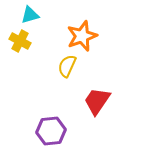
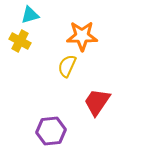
orange star: rotated 20 degrees clockwise
red trapezoid: moved 1 px down
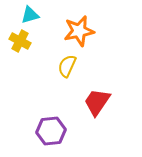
orange star: moved 3 px left, 5 px up; rotated 12 degrees counterclockwise
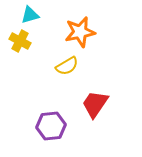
orange star: moved 1 px right, 1 px down
yellow semicircle: rotated 145 degrees counterclockwise
red trapezoid: moved 2 px left, 2 px down
purple hexagon: moved 5 px up
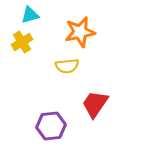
yellow cross: moved 2 px right, 1 px down; rotated 30 degrees clockwise
yellow semicircle: rotated 25 degrees clockwise
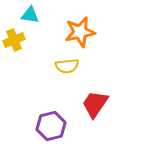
cyan triangle: rotated 24 degrees clockwise
yellow cross: moved 8 px left, 2 px up; rotated 10 degrees clockwise
purple hexagon: rotated 8 degrees counterclockwise
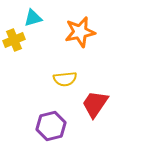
cyan triangle: moved 3 px right, 3 px down; rotated 24 degrees counterclockwise
yellow semicircle: moved 2 px left, 13 px down
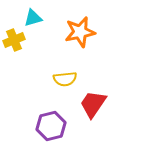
red trapezoid: moved 2 px left
